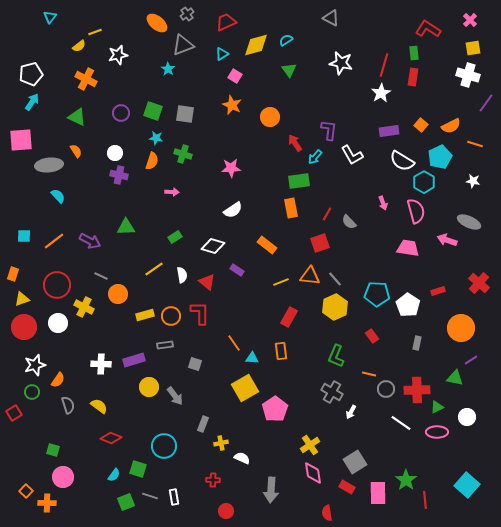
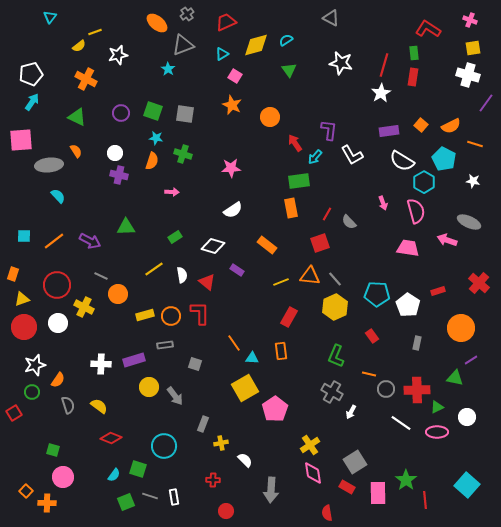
pink cross at (470, 20): rotated 24 degrees counterclockwise
cyan pentagon at (440, 157): moved 4 px right, 2 px down; rotated 20 degrees counterclockwise
white semicircle at (242, 458): moved 3 px right, 2 px down; rotated 21 degrees clockwise
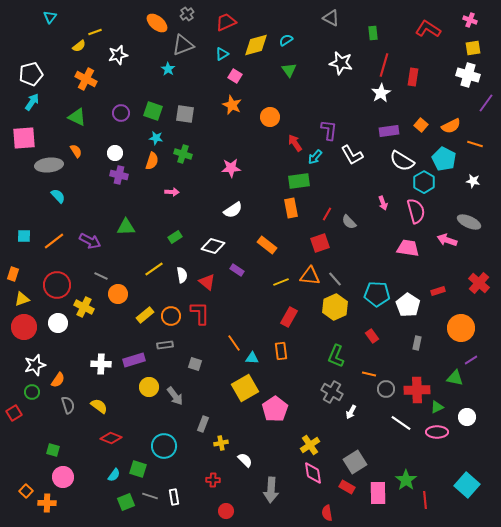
green rectangle at (414, 53): moved 41 px left, 20 px up
pink square at (21, 140): moved 3 px right, 2 px up
yellow rectangle at (145, 315): rotated 24 degrees counterclockwise
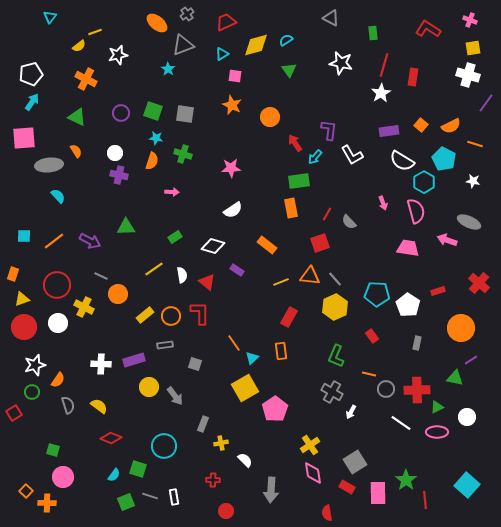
pink square at (235, 76): rotated 24 degrees counterclockwise
cyan triangle at (252, 358): rotated 48 degrees counterclockwise
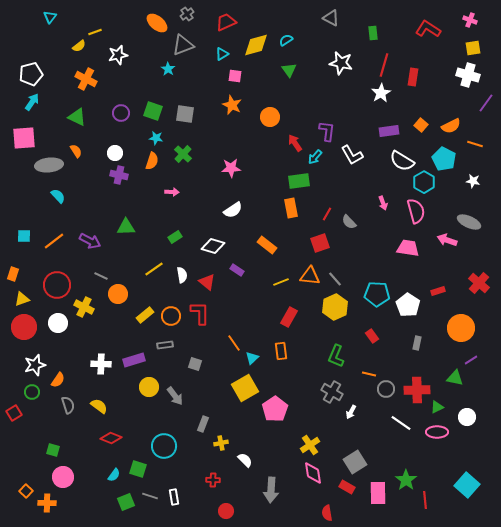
purple L-shape at (329, 130): moved 2 px left, 1 px down
green cross at (183, 154): rotated 24 degrees clockwise
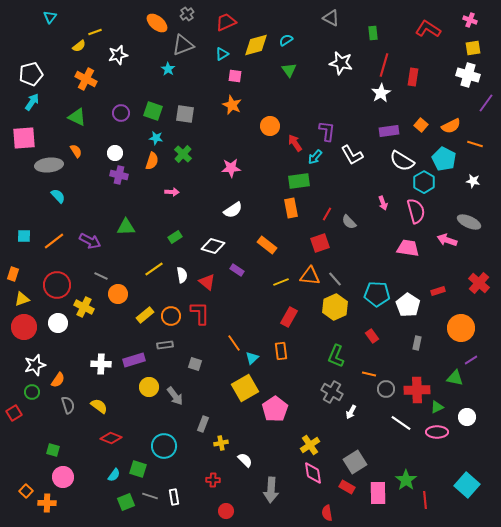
orange circle at (270, 117): moved 9 px down
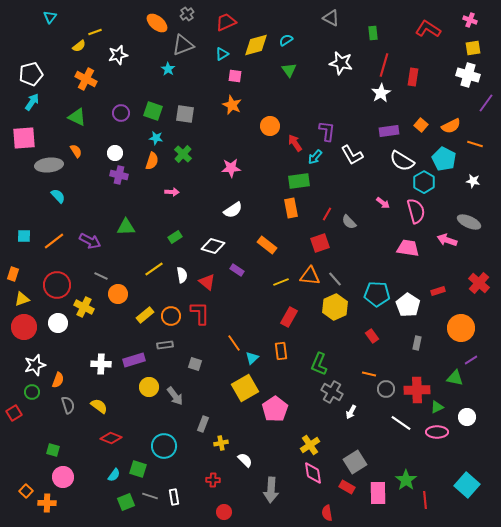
pink arrow at (383, 203): rotated 32 degrees counterclockwise
green L-shape at (336, 356): moved 17 px left, 8 px down
orange semicircle at (58, 380): rotated 14 degrees counterclockwise
red circle at (226, 511): moved 2 px left, 1 px down
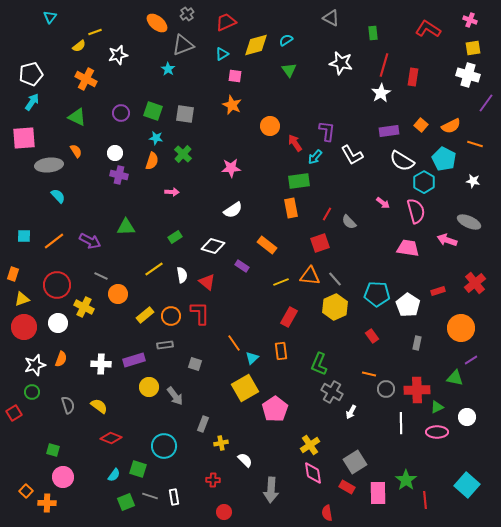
purple rectangle at (237, 270): moved 5 px right, 4 px up
red cross at (479, 283): moved 4 px left; rotated 10 degrees clockwise
orange semicircle at (58, 380): moved 3 px right, 21 px up
white line at (401, 423): rotated 55 degrees clockwise
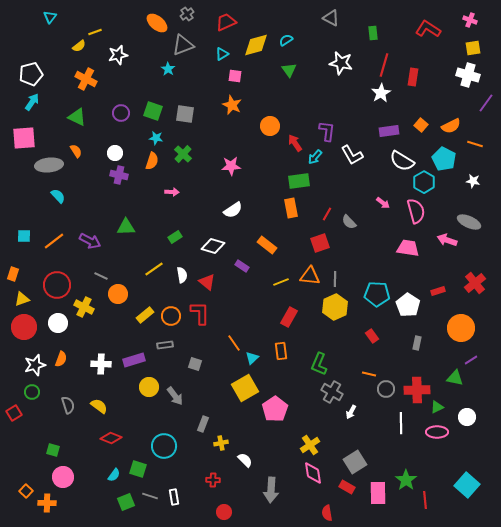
pink star at (231, 168): moved 2 px up
gray line at (335, 279): rotated 42 degrees clockwise
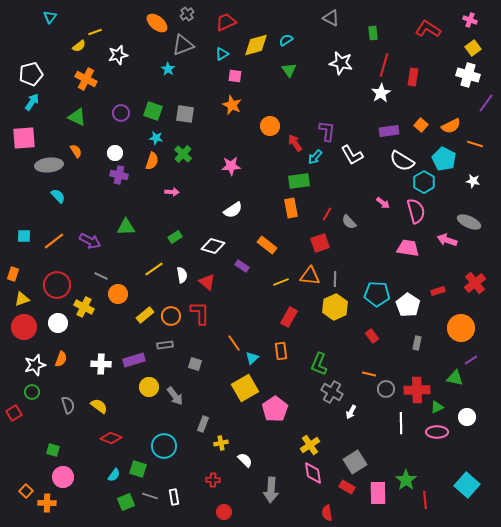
yellow square at (473, 48): rotated 28 degrees counterclockwise
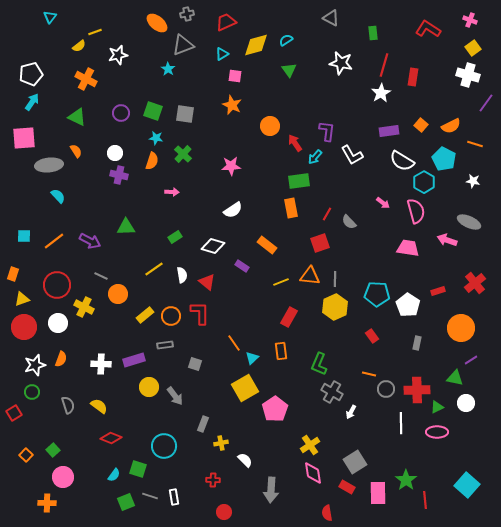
gray cross at (187, 14): rotated 24 degrees clockwise
white circle at (467, 417): moved 1 px left, 14 px up
green square at (53, 450): rotated 32 degrees clockwise
orange square at (26, 491): moved 36 px up
